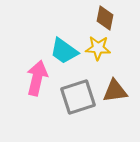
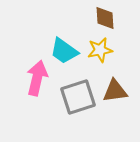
brown diamond: rotated 15 degrees counterclockwise
yellow star: moved 2 px right, 2 px down; rotated 15 degrees counterclockwise
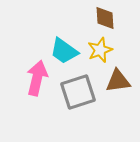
yellow star: rotated 10 degrees counterclockwise
brown triangle: moved 3 px right, 10 px up
gray square: moved 5 px up
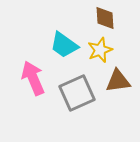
cyan trapezoid: moved 6 px up
pink arrow: moved 4 px left; rotated 36 degrees counterclockwise
gray square: moved 1 px left, 1 px down; rotated 6 degrees counterclockwise
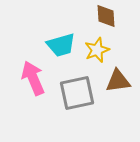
brown diamond: moved 1 px right, 2 px up
cyan trapezoid: moved 3 px left; rotated 52 degrees counterclockwise
yellow star: moved 3 px left
gray square: rotated 12 degrees clockwise
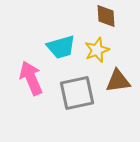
cyan trapezoid: moved 2 px down
pink arrow: moved 2 px left
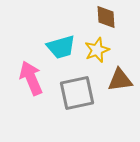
brown diamond: moved 1 px down
brown triangle: moved 2 px right, 1 px up
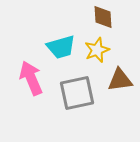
brown diamond: moved 3 px left
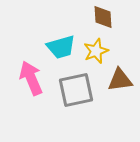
yellow star: moved 1 px left, 1 px down
gray square: moved 1 px left, 3 px up
